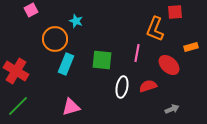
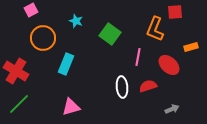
orange circle: moved 12 px left, 1 px up
pink line: moved 1 px right, 4 px down
green square: moved 8 px right, 26 px up; rotated 30 degrees clockwise
white ellipse: rotated 15 degrees counterclockwise
green line: moved 1 px right, 2 px up
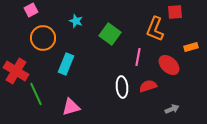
green line: moved 17 px right, 10 px up; rotated 70 degrees counterclockwise
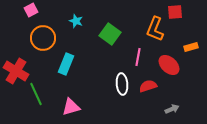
white ellipse: moved 3 px up
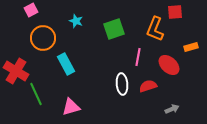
green square: moved 4 px right, 5 px up; rotated 35 degrees clockwise
cyan rectangle: rotated 50 degrees counterclockwise
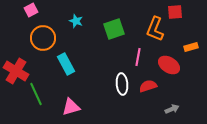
red ellipse: rotated 10 degrees counterclockwise
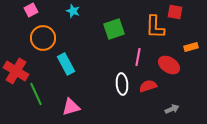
red square: rotated 14 degrees clockwise
cyan star: moved 3 px left, 10 px up
orange L-shape: moved 2 px up; rotated 20 degrees counterclockwise
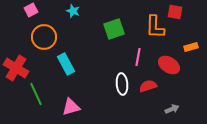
orange circle: moved 1 px right, 1 px up
red cross: moved 3 px up
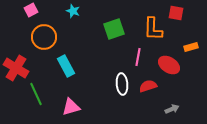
red square: moved 1 px right, 1 px down
orange L-shape: moved 2 px left, 2 px down
cyan rectangle: moved 2 px down
